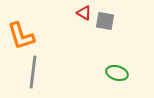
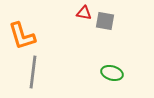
red triangle: rotated 21 degrees counterclockwise
orange L-shape: moved 1 px right
green ellipse: moved 5 px left
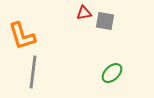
red triangle: rotated 21 degrees counterclockwise
green ellipse: rotated 60 degrees counterclockwise
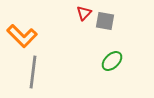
red triangle: rotated 35 degrees counterclockwise
orange L-shape: rotated 28 degrees counterclockwise
green ellipse: moved 12 px up
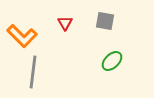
red triangle: moved 19 px left, 10 px down; rotated 14 degrees counterclockwise
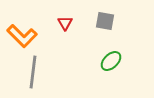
green ellipse: moved 1 px left
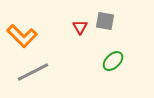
red triangle: moved 15 px right, 4 px down
green ellipse: moved 2 px right
gray line: rotated 56 degrees clockwise
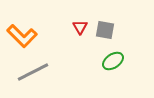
gray square: moved 9 px down
green ellipse: rotated 10 degrees clockwise
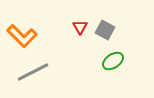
gray square: rotated 18 degrees clockwise
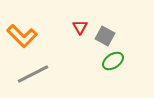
gray square: moved 6 px down
gray line: moved 2 px down
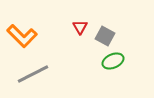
green ellipse: rotated 10 degrees clockwise
